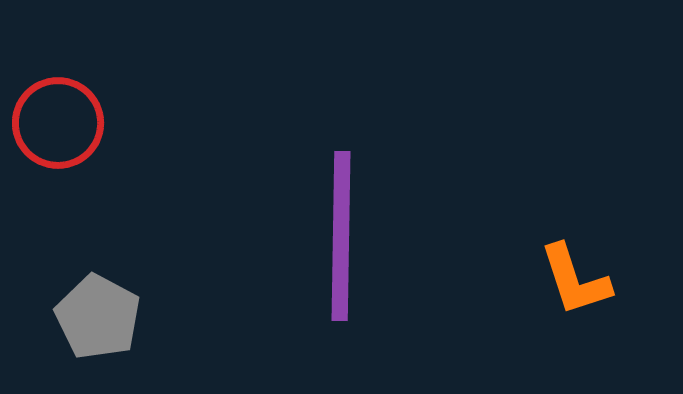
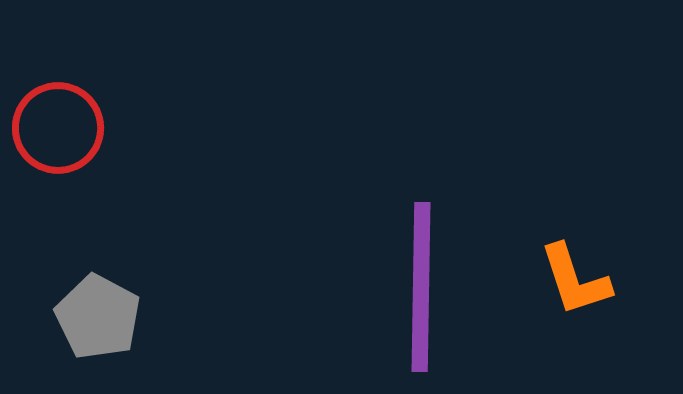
red circle: moved 5 px down
purple line: moved 80 px right, 51 px down
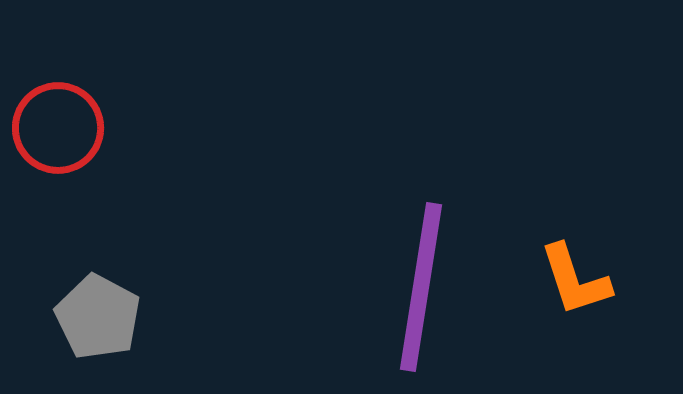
purple line: rotated 8 degrees clockwise
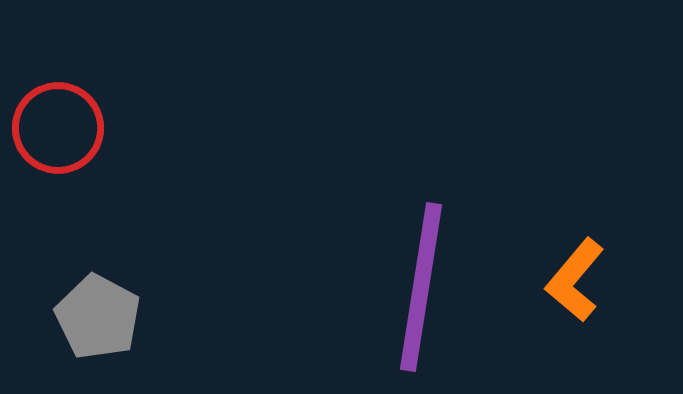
orange L-shape: rotated 58 degrees clockwise
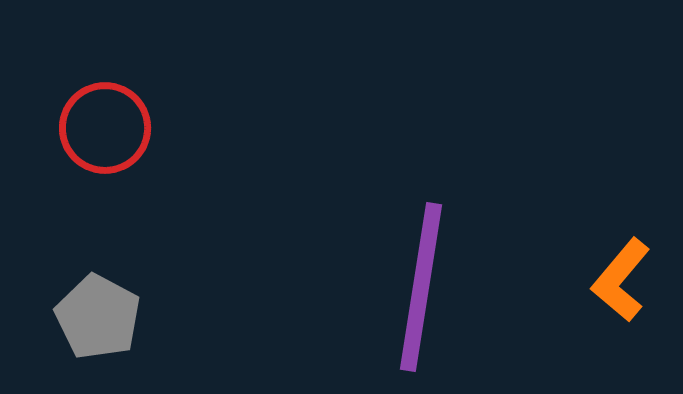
red circle: moved 47 px right
orange L-shape: moved 46 px right
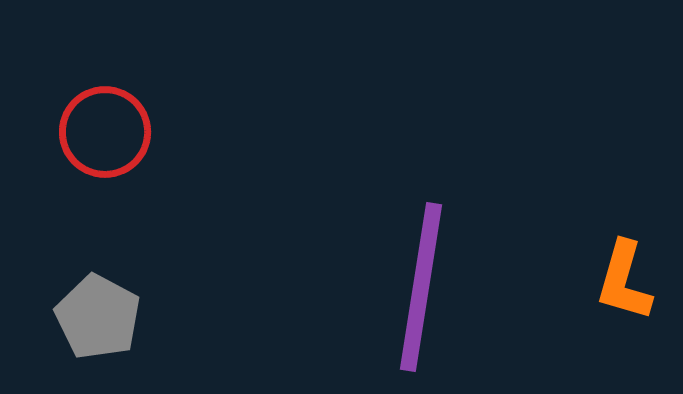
red circle: moved 4 px down
orange L-shape: moved 3 px right, 1 px down; rotated 24 degrees counterclockwise
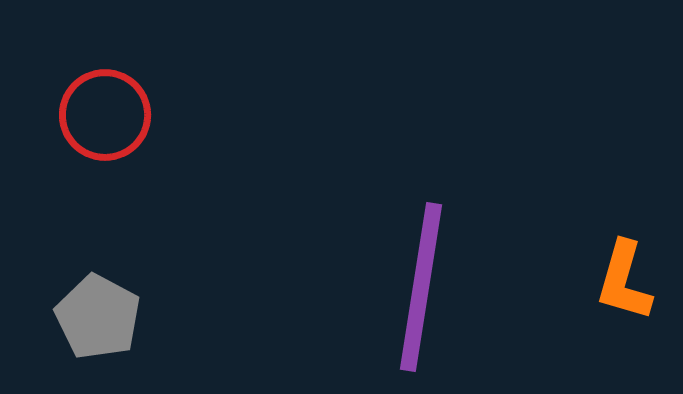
red circle: moved 17 px up
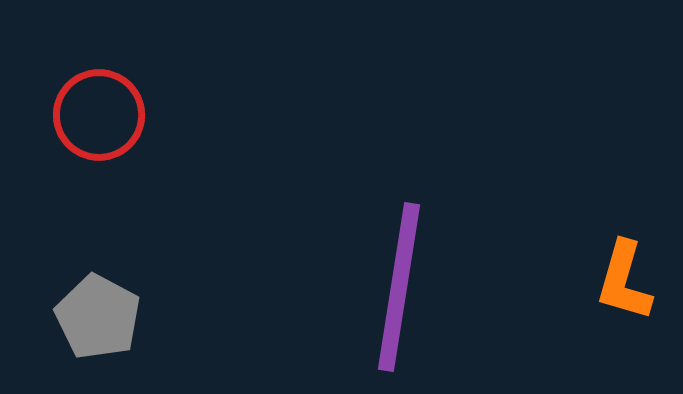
red circle: moved 6 px left
purple line: moved 22 px left
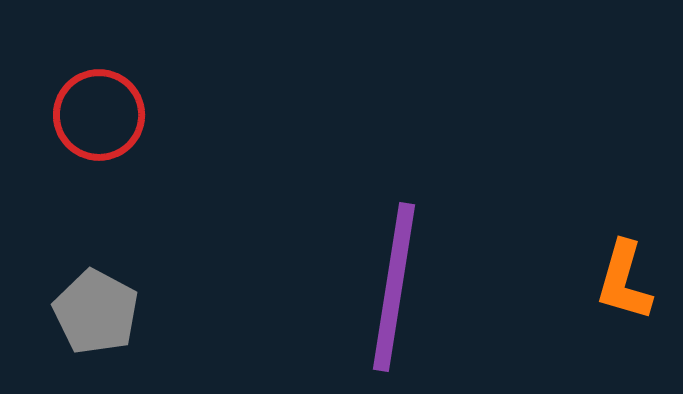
purple line: moved 5 px left
gray pentagon: moved 2 px left, 5 px up
